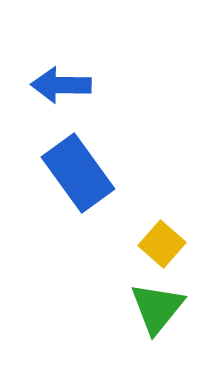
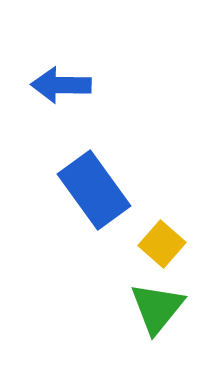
blue rectangle: moved 16 px right, 17 px down
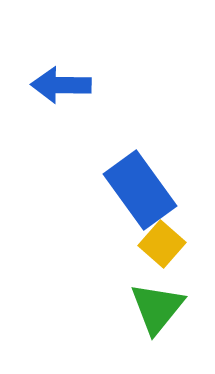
blue rectangle: moved 46 px right
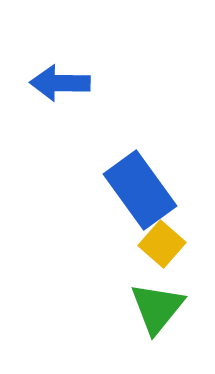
blue arrow: moved 1 px left, 2 px up
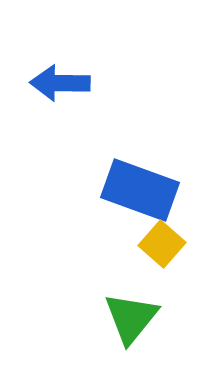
blue rectangle: rotated 34 degrees counterclockwise
green triangle: moved 26 px left, 10 px down
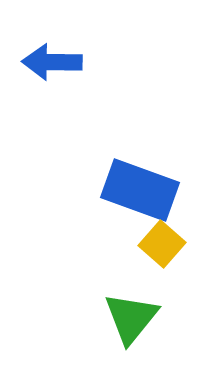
blue arrow: moved 8 px left, 21 px up
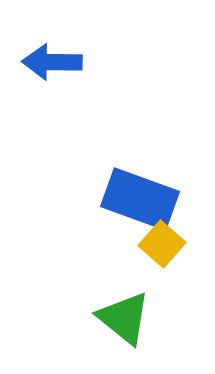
blue rectangle: moved 9 px down
green triangle: moved 7 px left; rotated 30 degrees counterclockwise
